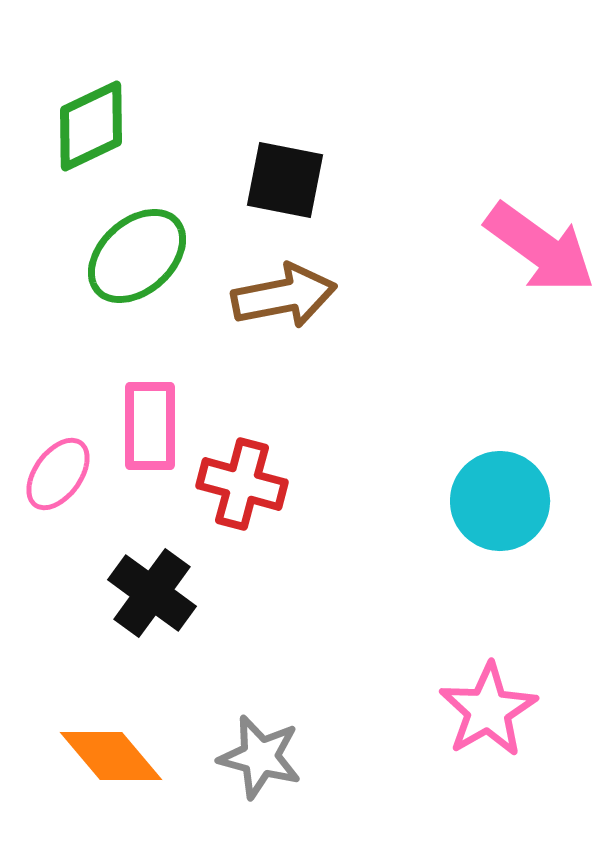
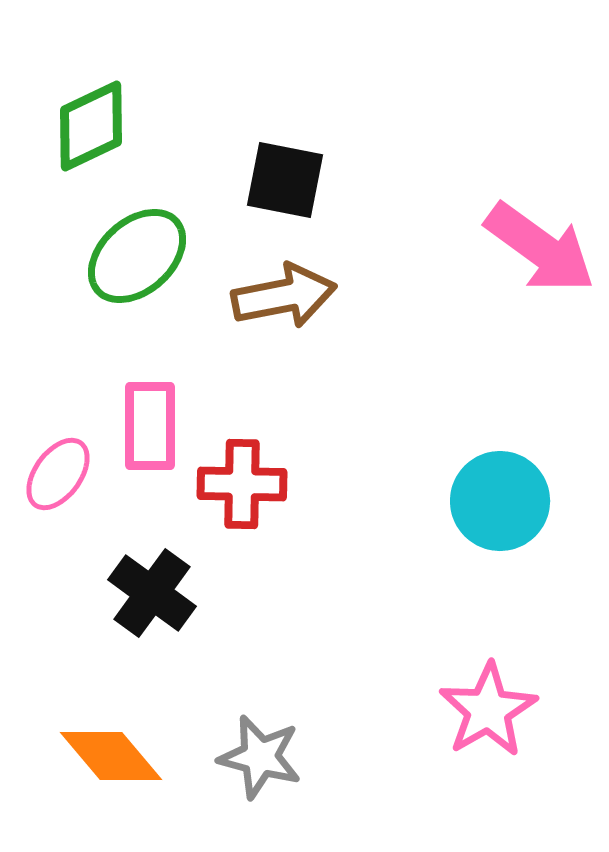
red cross: rotated 14 degrees counterclockwise
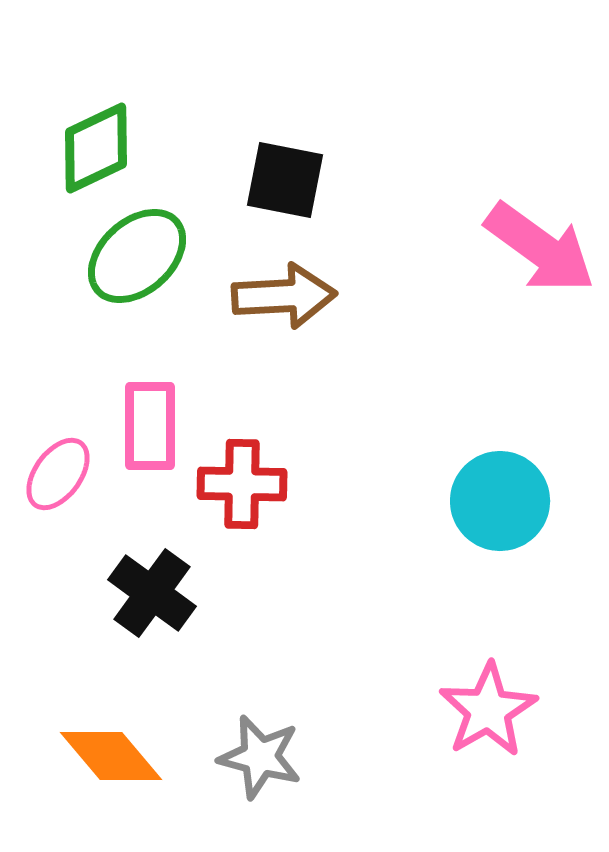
green diamond: moved 5 px right, 22 px down
brown arrow: rotated 8 degrees clockwise
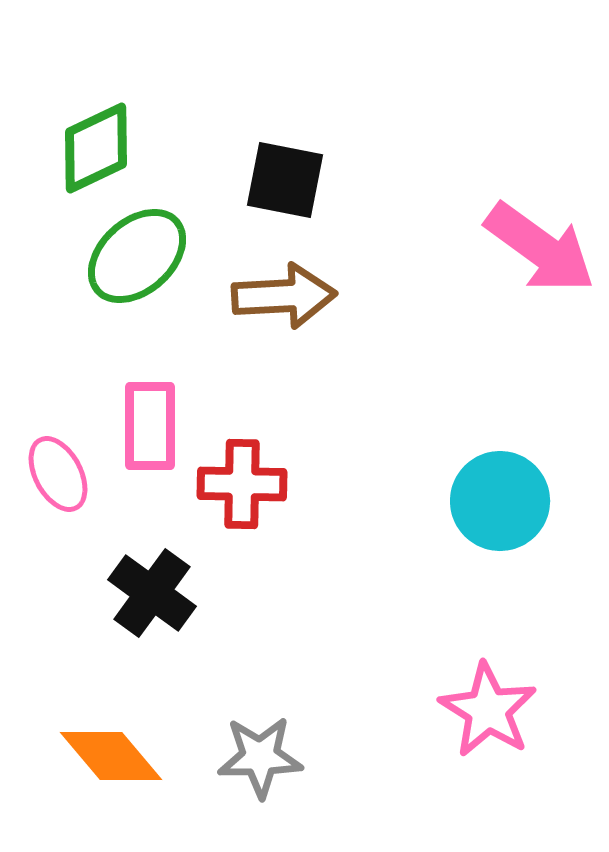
pink ellipse: rotated 64 degrees counterclockwise
pink star: rotated 10 degrees counterclockwise
gray star: rotated 16 degrees counterclockwise
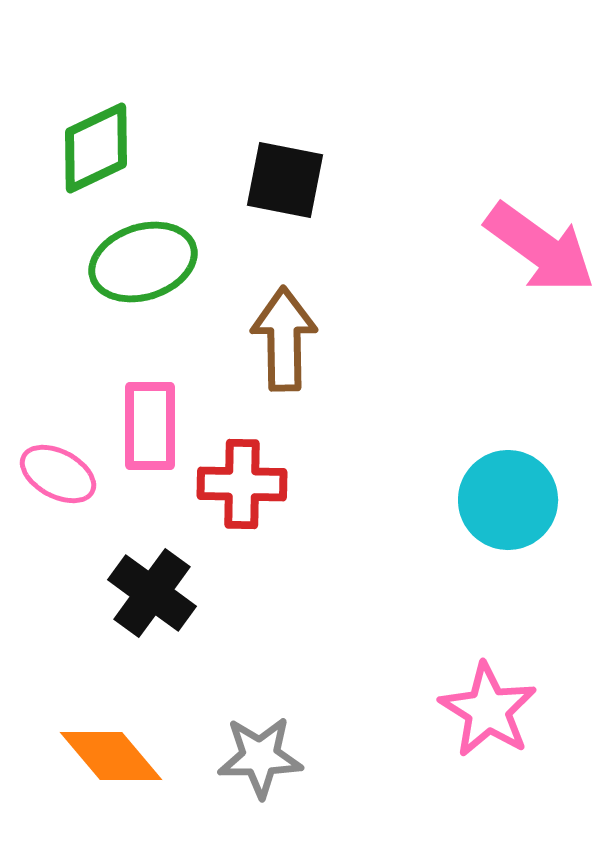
green ellipse: moved 6 px right, 6 px down; rotated 24 degrees clockwise
brown arrow: moved 43 px down; rotated 88 degrees counterclockwise
pink ellipse: rotated 34 degrees counterclockwise
cyan circle: moved 8 px right, 1 px up
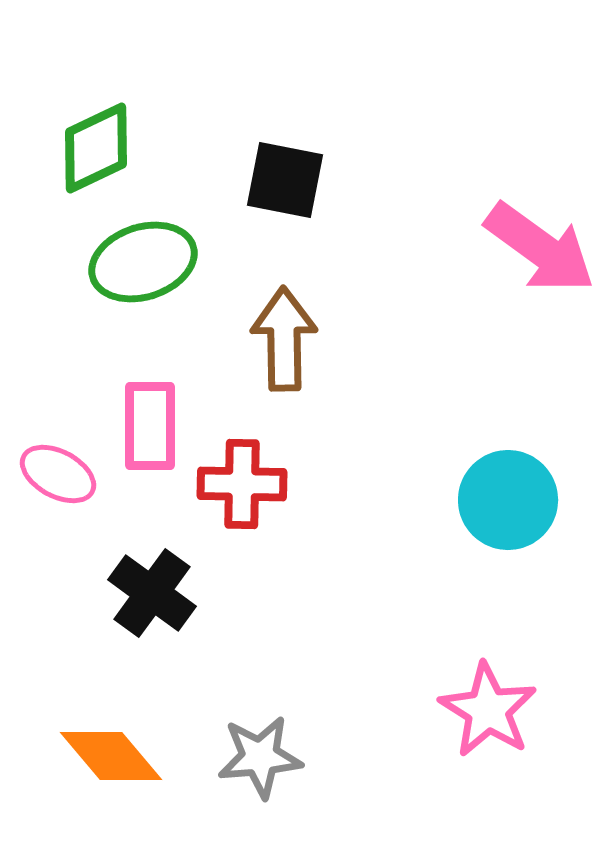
gray star: rotated 4 degrees counterclockwise
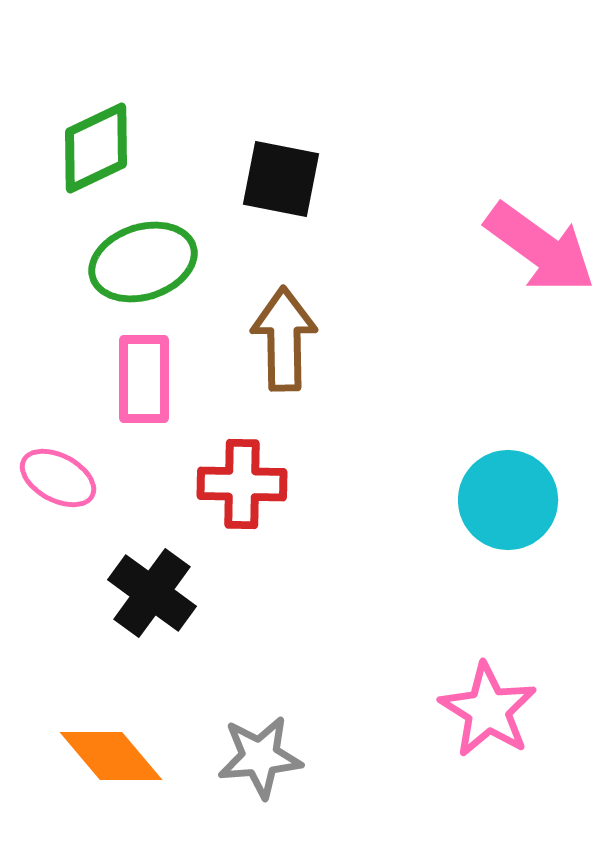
black square: moved 4 px left, 1 px up
pink rectangle: moved 6 px left, 47 px up
pink ellipse: moved 4 px down
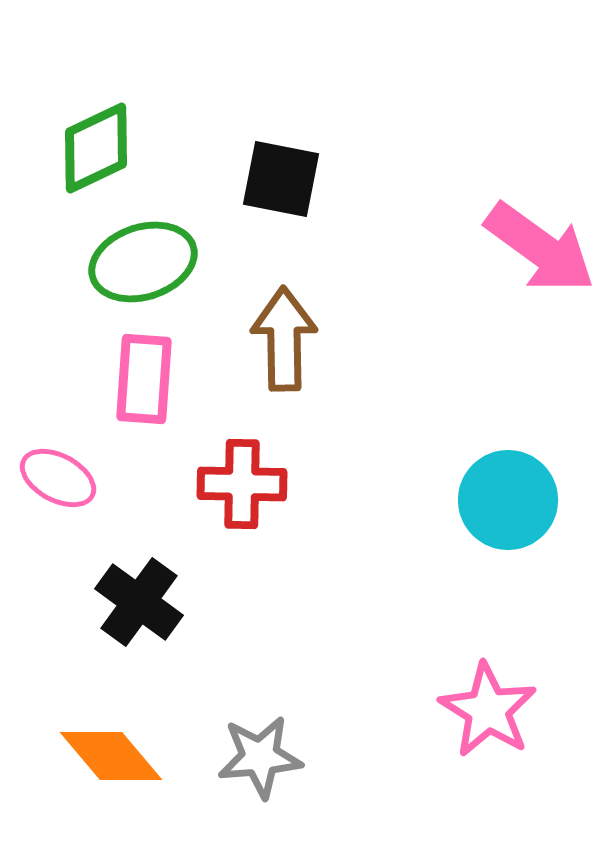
pink rectangle: rotated 4 degrees clockwise
black cross: moved 13 px left, 9 px down
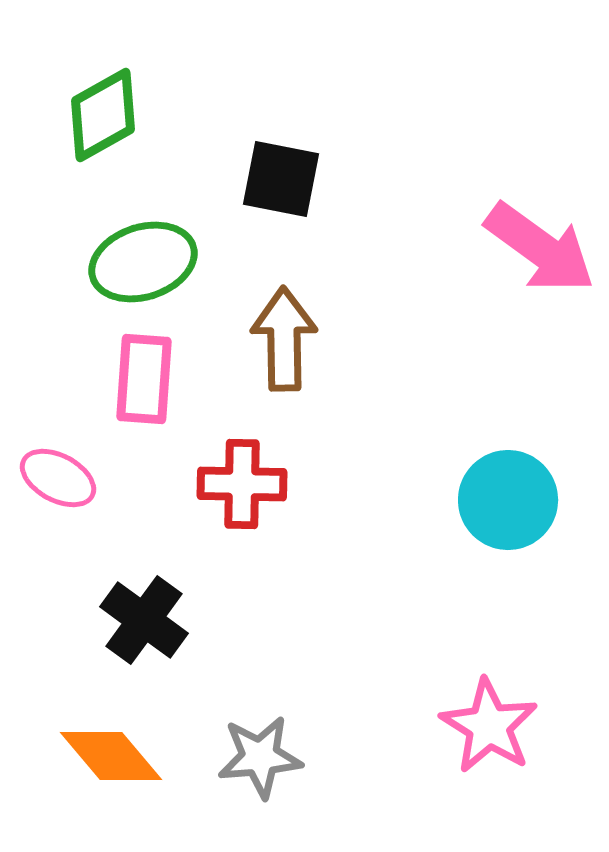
green diamond: moved 7 px right, 33 px up; rotated 4 degrees counterclockwise
black cross: moved 5 px right, 18 px down
pink star: moved 1 px right, 16 px down
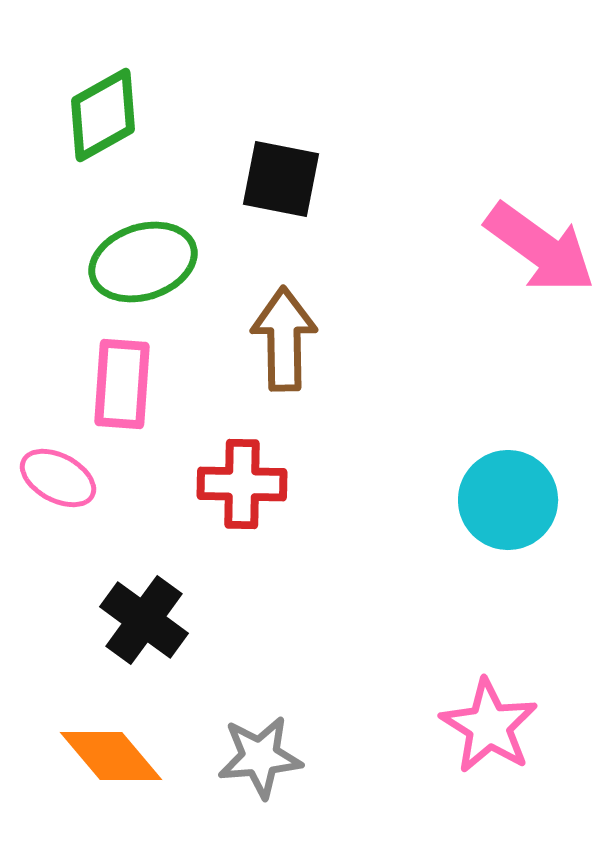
pink rectangle: moved 22 px left, 5 px down
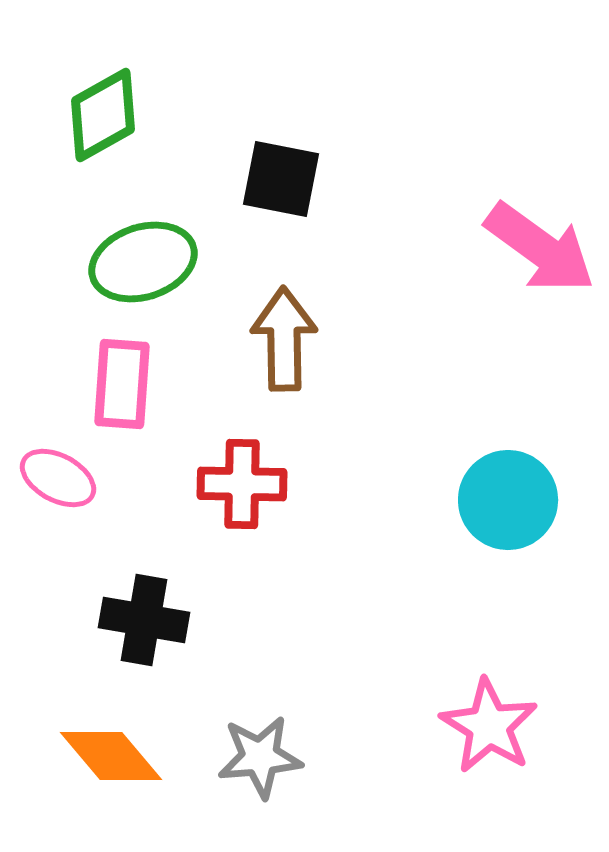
black cross: rotated 26 degrees counterclockwise
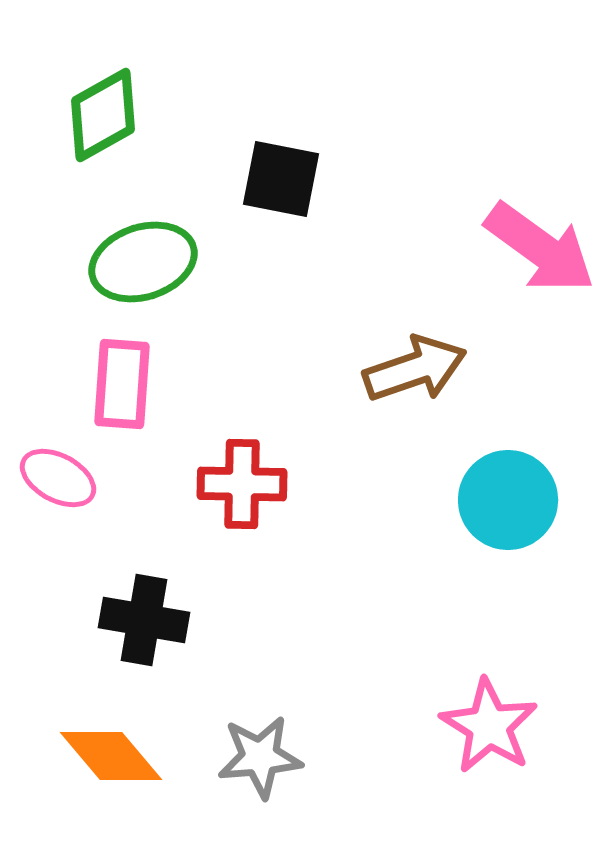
brown arrow: moved 131 px right, 30 px down; rotated 72 degrees clockwise
